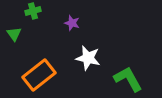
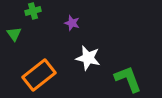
green L-shape: rotated 8 degrees clockwise
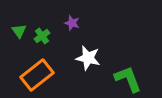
green cross: moved 9 px right, 25 px down; rotated 21 degrees counterclockwise
green triangle: moved 5 px right, 3 px up
orange rectangle: moved 2 px left
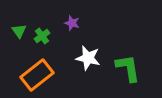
green L-shape: moved 11 px up; rotated 12 degrees clockwise
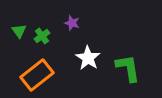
white star: rotated 20 degrees clockwise
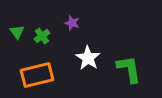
green triangle: moved 2 px left, 1 px down
green L-shape: moved 1 px right, 1 px down
orange rectangle: rotated 24 degrees clockwise
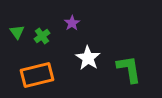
purple star: rotated 21 degrees clockwise
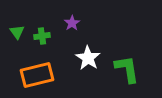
green cross: rotated 28 degrees clockwise
green L-shape: moved 2 px left
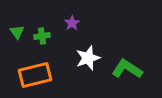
white star: rotated 20 degrees clockwise
green L-shape: rotated 48 degrees counterclockwise
orange rectangle: moved 2 px left
